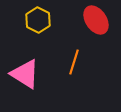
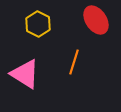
yellow hexagon: moved 4 px down
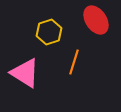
yellow hexagon: moved 11 px right, 8 px down; rotated 15 degrees clockwise
pink triangle: moved 1 px up
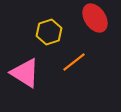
red ellipse: moved 1 px left, 2 px up
orange line: rotated 35 degrees clockwise
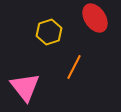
orange line: moved 5 px down; rotated 25 degrees counterclockwise
pink triangle: moved 14 px down; rotated 20 degrees clockwise
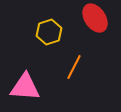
pink triangle: rotated 48 degrees counterclockwise
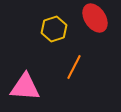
yellow hexagon: moved 5 px right, 3 px up
